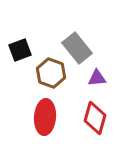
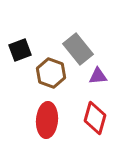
gray rectangle: moved 1 px right, 1 px down
purple triangle: moved 1 px right, 2 px up
red ellipse: moved 2 px right, 3 px down
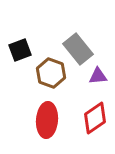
red diamond: rotated 40 degrees clockwise
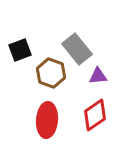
gray rectangle: moved 1 px left
red diamond: moved 3 px up
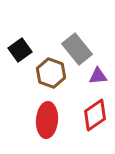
black square: rotated 15 degrees counterclockwise
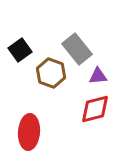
red diamond: moved 6 px up; rotated 20 degrees clockwise
red ellipse: moved 18 px left, 12 px down
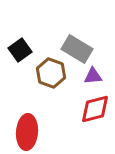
gray rectangle: rotated 20 degrees counterclockwise
purple triangle: moved 5 px left
red ellipse: moved 2 px left
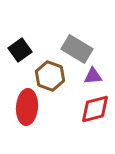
brown hexagon: moved 1 px left, 3 px down
red ellipse: moved 25 px up
